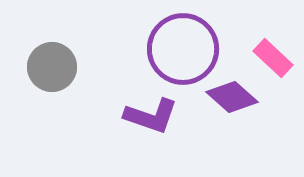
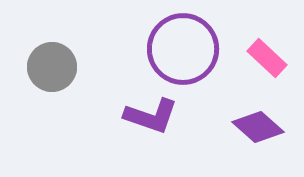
pink rectangle: moved 6 px left
purple diamond: moved 26 px right, 30 px down
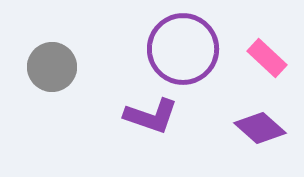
purple diamond: moved 2 px right, 1 px down
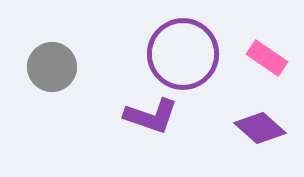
purple circle: moved 5 px down
pink rectangle: rotated 9 degrees counterclockwise
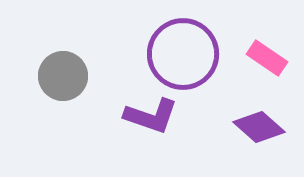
gray circle: moved 11 px right, 9 px down
purple diamond: moved 1 px left, 1 px up
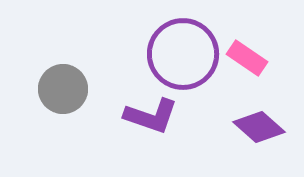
pink rectangle: moved 20 px left
gray circle: moved 13 px down
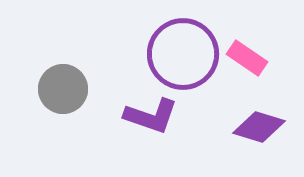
purple diamond: rotated 24 degrees counterclockwise
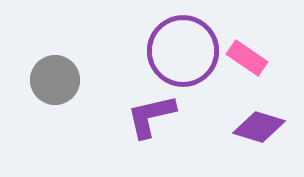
purple circle: moved 3 px up
gray circle: moved 8 px left, 9 px up
purple L-shape: rotated 148 degrees clockwise
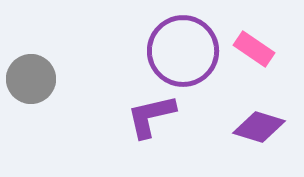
pink rectangle: moved 7 px right, 9 px up
gray circle: moved 24 px left, 1 px up
